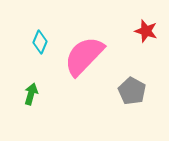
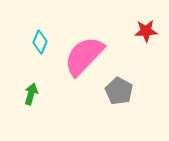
red star: rotated 20 degrees counterclockwise
gray pentagon: moved 13 px left
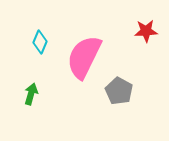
pink semicircle: moved 1 px down; rotated 18 degrees counterclockwise
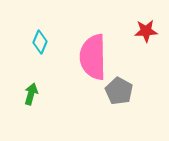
pink semicircle: moved 9 px right; rotated 27 degrees counterclockwise
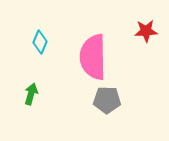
gray pentagon: moved 12 px left, 9 px down; rotated 28 degrees counterclockwise
